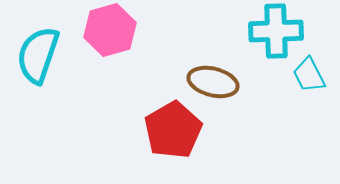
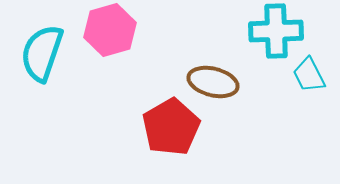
cyan semicircle: moved 4 px right, 2 px up
red pentagon: moved 2 px left, 3 px up
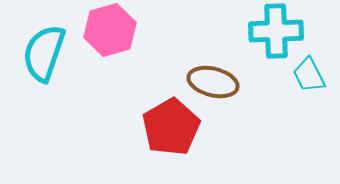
cyan semicircle: moved 2 px right
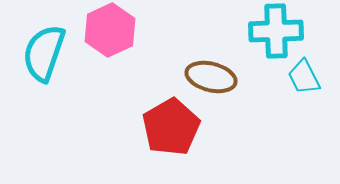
pink hexagon: rotated 9 degrees counterclockwise
cyan trapezoid: moved 5 px left, 2 px down
brown ellipse: moved 2 px left, 5 px up
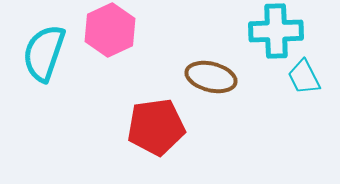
red pentagon: moved 15 px left; rotated 22 degrees clockwise
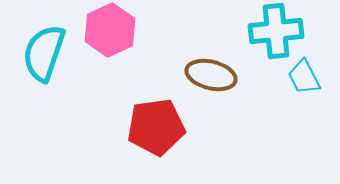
cyan cross: rotated 4 degrees counterclockwise
brown ellipse: moved 2 px up
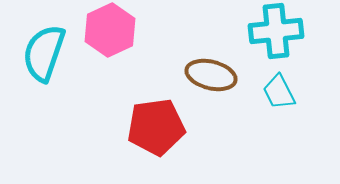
cyan trapezoid: moved 25 px left, 15 px down
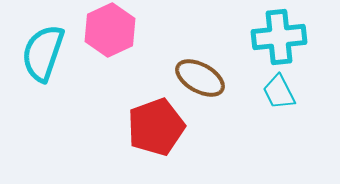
cyan cross: moved 3 px right, 6 px down
cyan semicircle: moved 1 px left
brown ellipse: moved 11 px left, 3 px down; rotated 15 degrees clockwise
red pentagon: rotated 12 degrees counterclockwise
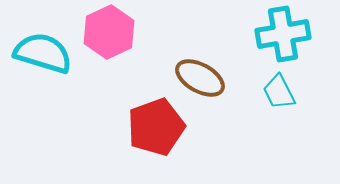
pink hexagon: moved 1 px left, 2 px down
cyan cross: moved 4 px right, 3 px up; rotated 4 degrees counterclockwise
cyan semicircle: rotated 88 degrees clockwise
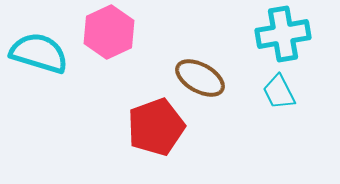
cyan semicircle: moved 4 px left
